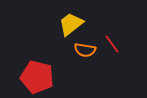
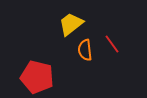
orange semicircle: rotated 75 degrees clockwise
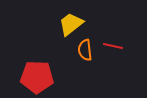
red line: moved 1 px right, 2 px down; rotated 42 degrees counterclockwise
red pentagon: rotated 12 degrees counterclockwise
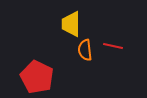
yellow trapezoid: rotated 52 degrees counterclockwise
red pentagon: rotated 24 degrees clockwise
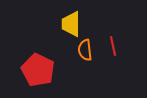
red line: rotated 66 degrees clockwise
red pentagon: moved 1 px right, 7 px up
